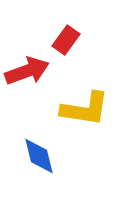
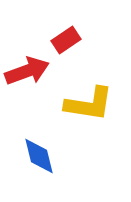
red rectangle: rotated 20 degrees clockwise
yellow L-shape: moved 4 px right, 5 px up
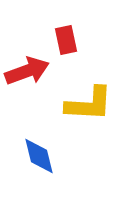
red rectangle: rotated 68 degrees counterclockwise
yellow L-shape: rotated 6 degrees counterclockwise
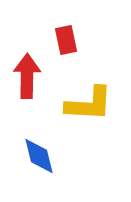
red arrow: moved 5 px down; rotated 69 degrees counterclockwise
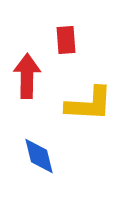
red rectangle: rotated 8 degrees clockwise
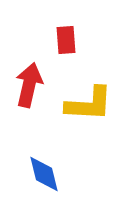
red arrow: moved 2 px right, 9 px down; rotated 12 degrees clockwise
blue diamond: moved 5 px right, 18 px down
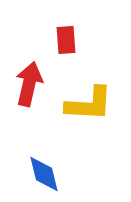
red arrow: moved 1 px up
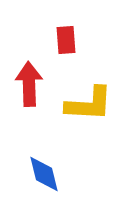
red arrow: rotated 15 degrees counterclockwise
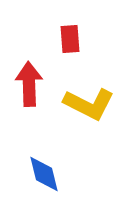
red rectangle: moved 4 px right, 1 px up
yellow L-shape: rotated 24 degrees clockwise
